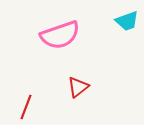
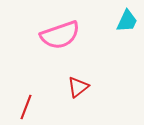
cyan trapezoid: rotated 45 degrees counterclockwise
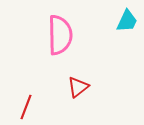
pink semicircle: rotated 72 degrees counterclockwise
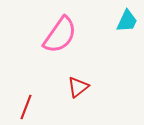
pink semicircle: rotated 36 degrees clockwise
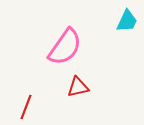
pink semicircle: moved 5 px right, 12 px down
red triangle: rotated 25 degrees clockwise
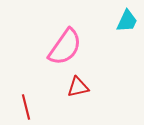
red line: rotated 35 degrees counterclockwise
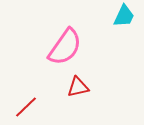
cyan trapezoid: moved 3 px left, 5 px up
red line: rotated 60 degrees clockwise
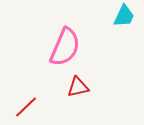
pink semicircle: rotated 12 degrees counterclockwise
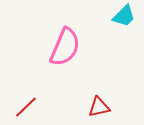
cyan trapezoid: rotated 20 degrees clockwise
red triangle: moved 21 px right, 20 px down
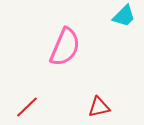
red line: moved 1 px right
